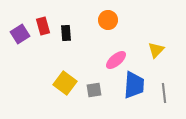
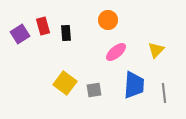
pink ellipse: moved 8 px up
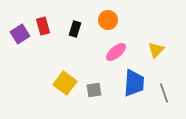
black rectangle: moved 9 px right, 4 px up; rotated 21 degrees clockwise
blue trapezoid: moved 2 px up
gray line: rotated 12 degrees counterclockwise
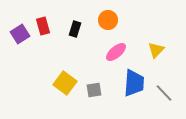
gray line: rotated 24 degrees counterclockwise
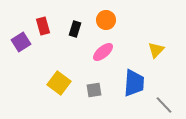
orange circle: moved 2 px left
purple square: moved 1 px right, 8 px down
pink ellipse: moved 13 px left
yellow square: moved 6 px left
gray line: moved 12 px down
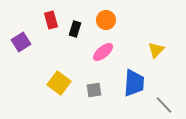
red rectangle: moved 8 px right, 6 px up
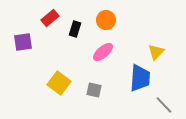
red rectangle: moved 1 px left, 2 px up; rotated 66 degrees clockwise
purple square: moved 2 px right; rotated 24 degrees clockwise
yellow triangle: moved 2 px down
blue trapezoid: moved 6 px right, 5 px up
gray square: rotated 21 degrees clockwise
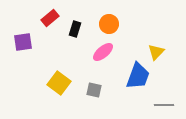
orange circle: moved 3 px right, 4 px down
blue trapezoid: moved 2 px left, 2 px up; rotated 16 degrees clockwise
gray line: rotated 48 degrees counterclockwise
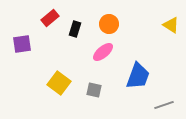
purple square: moved 1 px left, 2 px down
yellow triangle: moved 15 px right, 27 px up; rotated 42 degrees counterclockwise
gray line: rotated 18 degrees counterclockwise
